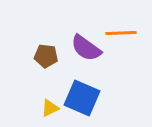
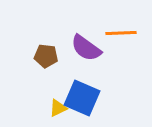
yellow triangle: moved 8 px right
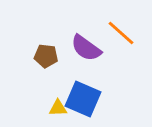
orange line: rotated 44 degrees clockwise
blue square: moved 1 px right, 1 px down
yellow triangle: rotated 24 degrees clockwise
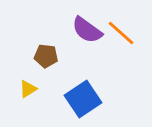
purple semicircle: moved 1 px right, 18 px up
blue square: rotated 33 degrees clockwise
yellow triangle: moved 30 px left, 19 px up; rotated 30 degrees counterclockwise
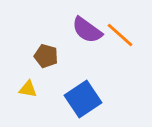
orange line: moved 1 px left, 2 px down
brown pentagon: rotated 10 degrees clockwise
yellow triangle: rotated 42 degrees clockwise
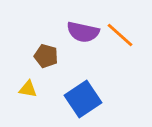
purple semicircle: moved 4 px left, 2 px down; rotated 24 degrees counterclockwise
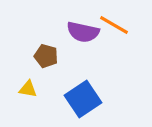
orange line: moved 6 px left, 10 px up; rotated 12 degrees counterclockwise
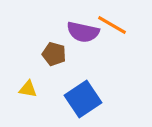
orange line: moved 2 px left
brown pentagon: moved 8 px right, 2 px up
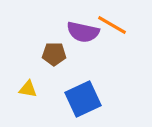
brown pentagon: rotated 15 degrees counterclockwise
blue square: rotated 9 degrees clockwise
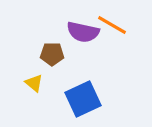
brown pentagon: moved 2 px left
yellow triangle: moved 6 px right, 6 px up; rotated 30 degrees clockwise
